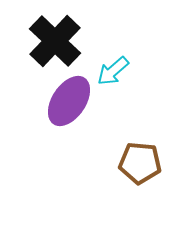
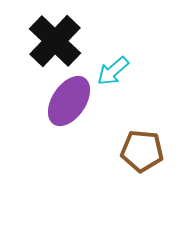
brown pentagon: moved 2 px right, 12 px up
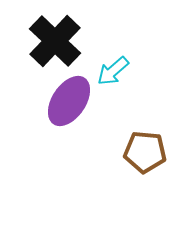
brown pentagon: moved 3 px right, 1 px down
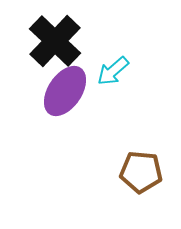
purple ellipse: moved 4 px left, 10 px up
brown pentagon: moved 4 px left, 20 px down
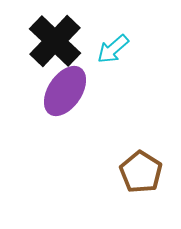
cyan arrow: moved 22 px up
brown pentagon: rotated 27 degrees clockwise
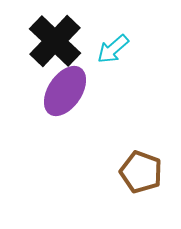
brown pentagon: rotated 12 degrees counterclockwise
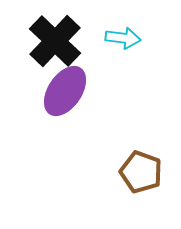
cyan arrow: moved 10 px right, 11 px up; rotated 132 degrees counterclockwise
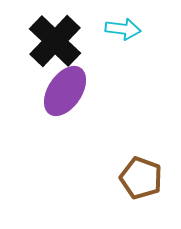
cyan arrow: moved 9 px up
brown pentagon: moved 6 px down
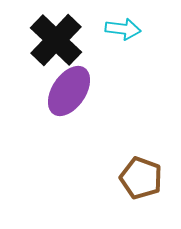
black cross: moved 1 px right, 1 px up
purple ellipse: moved 4 px right
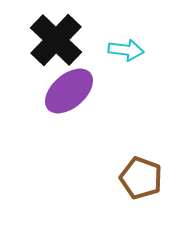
cyan arrow: moved 3 px right, 21 px down
purple ellipse: rotated 15 degrees clockwise
